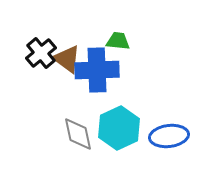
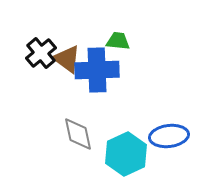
cyan hexagon: moved 7 px right, 26 px down
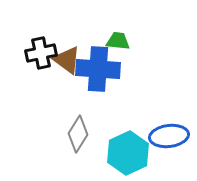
black cross: rotated 28 degrees clockwise
brown triangle: moved 1 px down
blue cross: moved 1 px right, 1 px up; rotated 6 degrees clockwise
gray diamond: rotated 45 degrees clockwise
cyan hexagon: moved 2 px right, 1 px up
